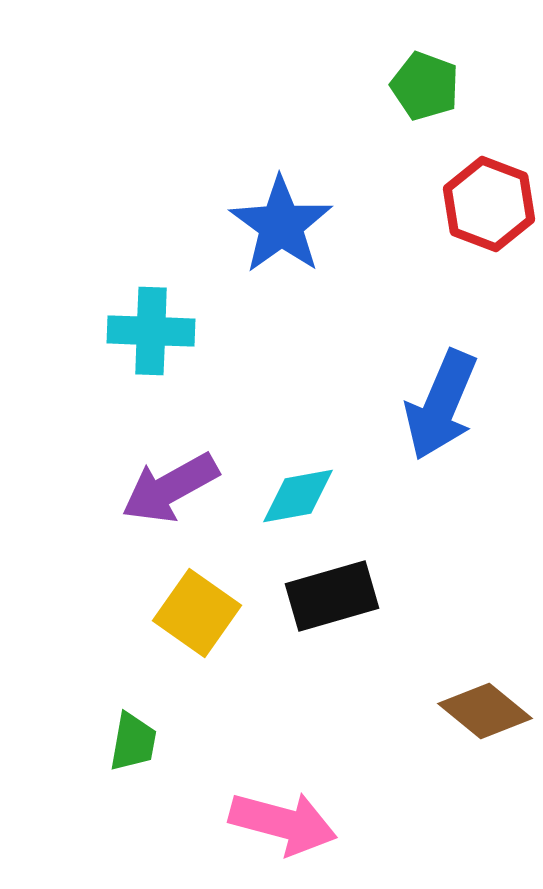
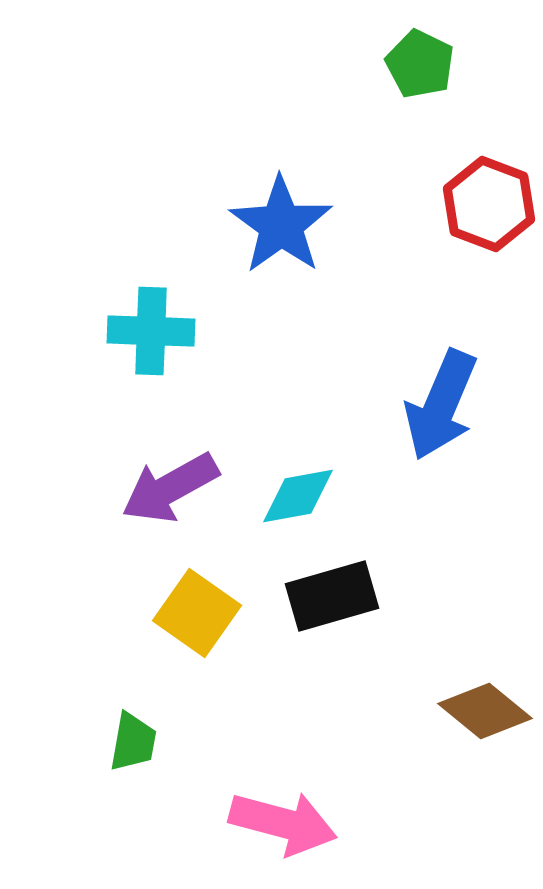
green pentagon: moved 5 px left, 22 px up; rotated 6 degrees clockwise
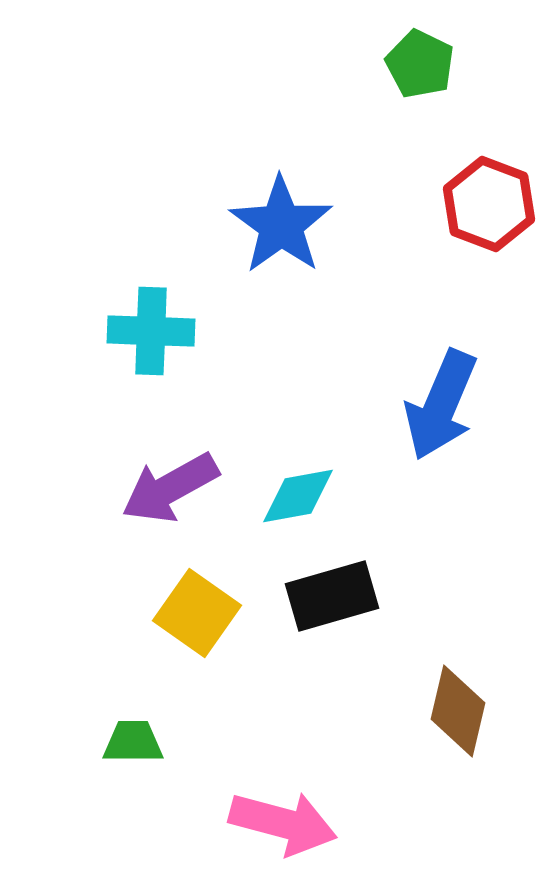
brown diamond: moved 27 px left; rotated 64 degrees clockwise
green trapezoid: rotated 100 degrees counterclockwise
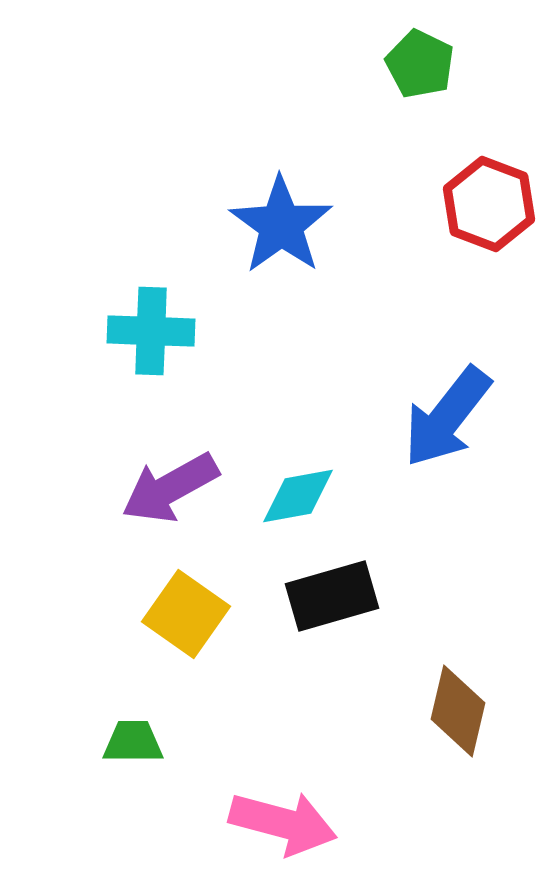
blue arrow: moved 6 px right, 12 px down; rotated 15 degrees clockwise
yellow square: moved 11 px left, 1 px down
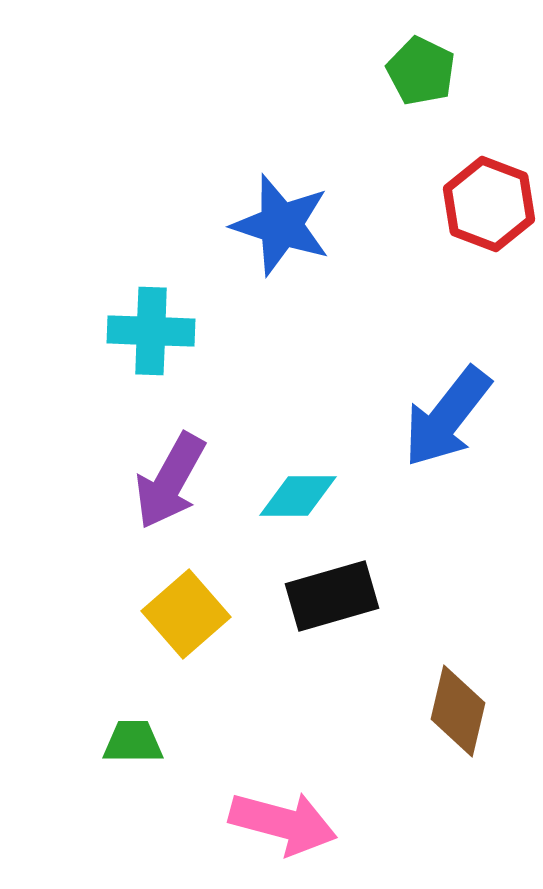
green pentagon: moved 1 px right, 7 px down
blue star: rotated 18 degrees counterclockwise
purple arrow: moved 7 px up; rotated 32 degrees counterclockwise
cyan diamond: rotated 10 degrees clockwise
yellow square: rotated 14 degrees clockwise
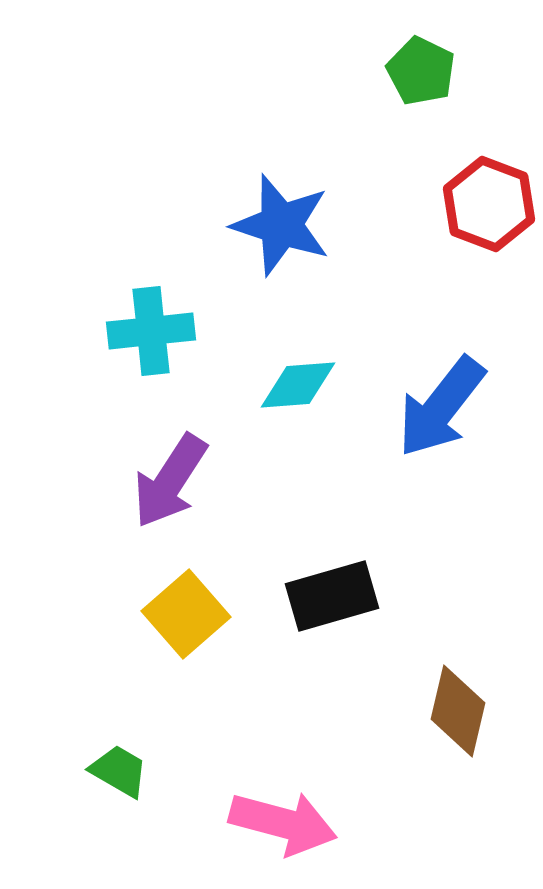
cyan cross: rotated 8 degrees counterclockwise
blue arrow: moved 6 px left, 10 px up
purple arrow: rotated 4 degrees clockwise
cyan diamond: moved 111 px up; rotated 4 degrees counterclockwise
green trapezoid: moved 14 px left, 29 px down; rotated 30 degrees clockwise
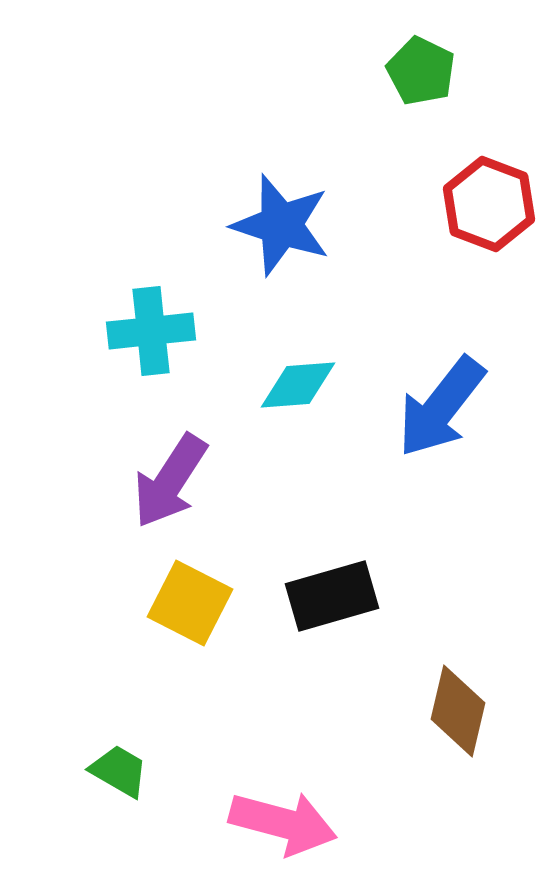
yellow square: moved 4 px right, 11 px up; rotated 22 degrees counterclockwise
